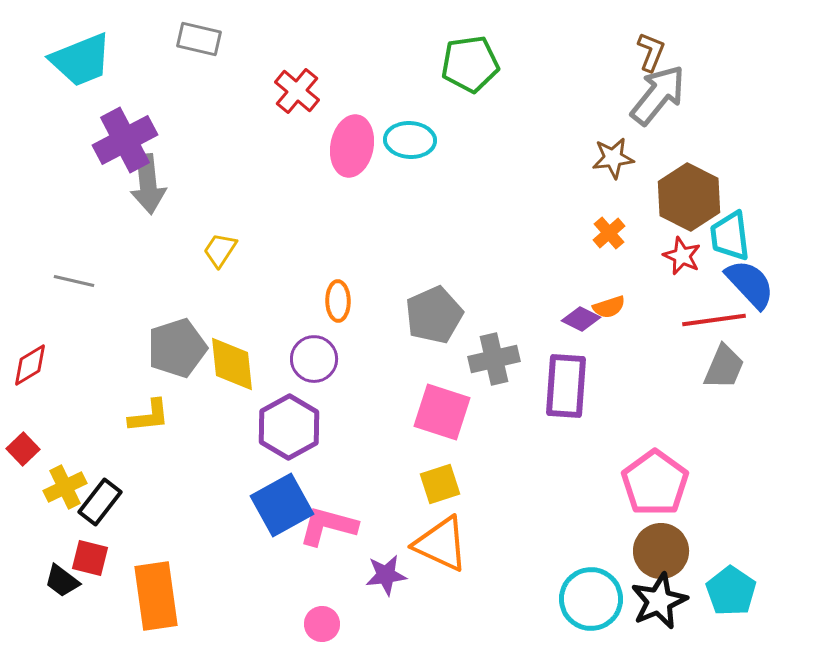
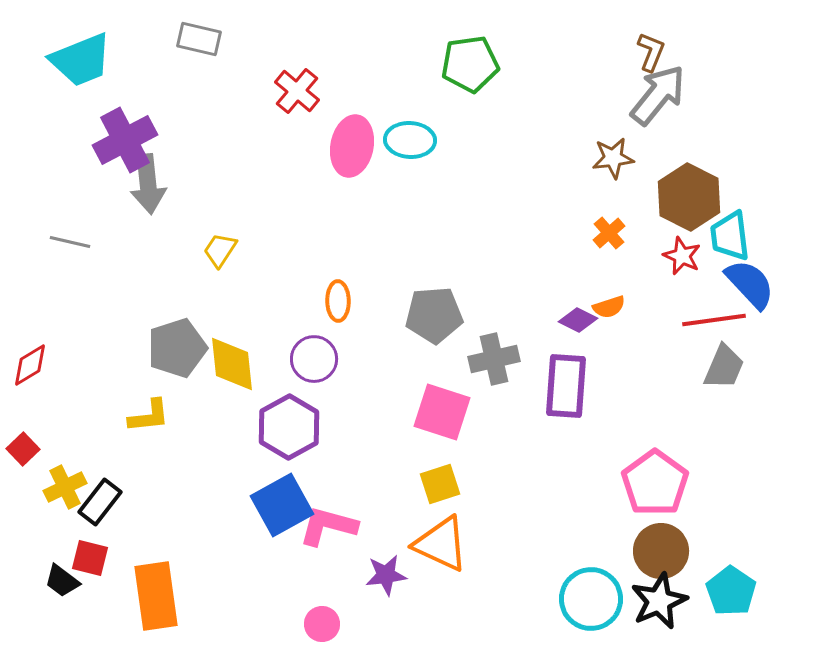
gray line at (74, 281): moved 4 px left, 39 px up
gray pentagon at (434, 315): rotated 20 degrees clockwise
purple diamond at (581, 319): moved 3 px left, 1 px down
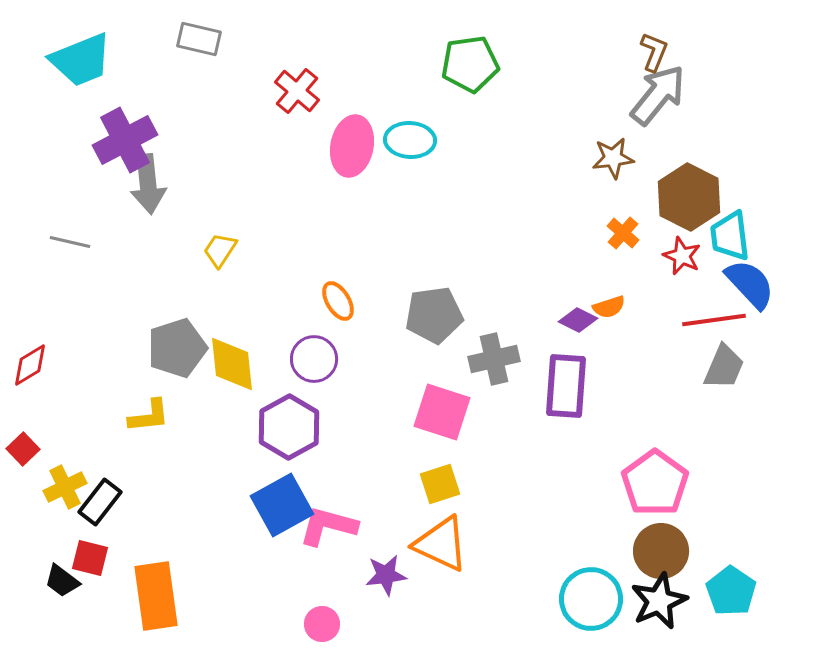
brown L-shape at (651, 52): moved 3 px right
orange cross at (609, 233): moved 14 px right; rotated 8 degrees counterclockwise
orange ellipse at (338, 301): rotated 30 degrees counterclockwise
gray pentagon at (434, 315): rotated 4 degrees counterclockwise
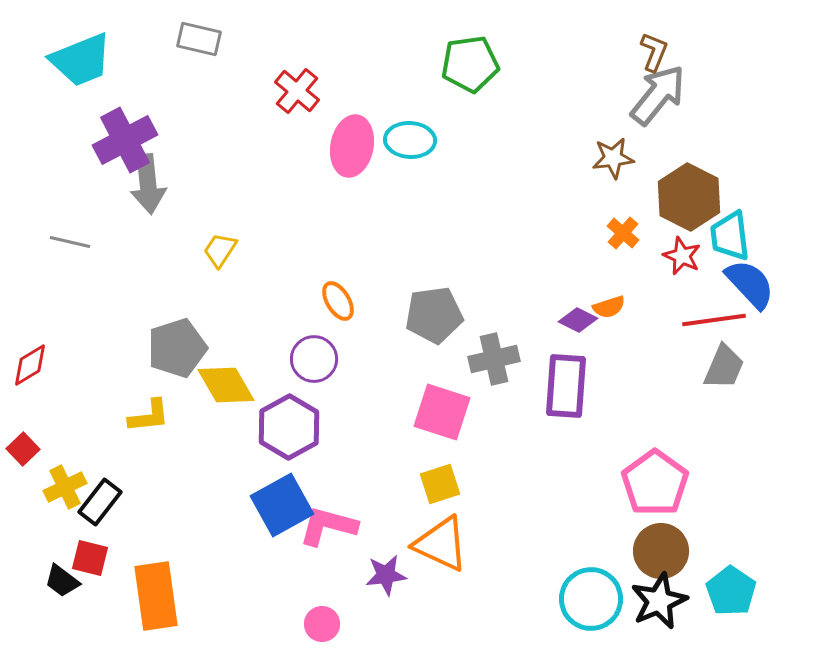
yellow diamond at (232, 364): moved 6 px left, 21 px down; rotated 24 degrees counterclockwise
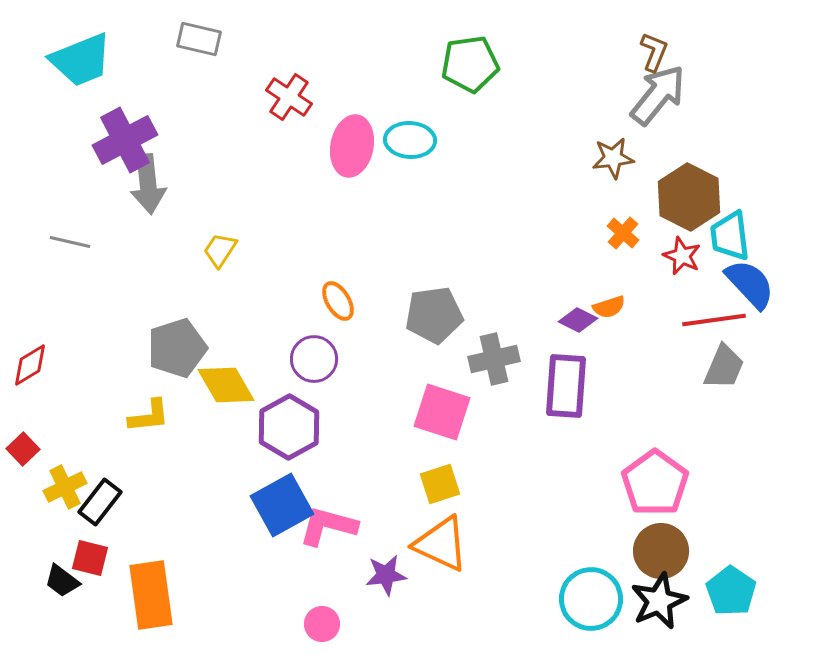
red cross at (297, 91): moved 8 px left, 6 px down; rotated 6 degrees counterclockwise
orange rectangle at (156, 596): moved 5 px left, 1 px up
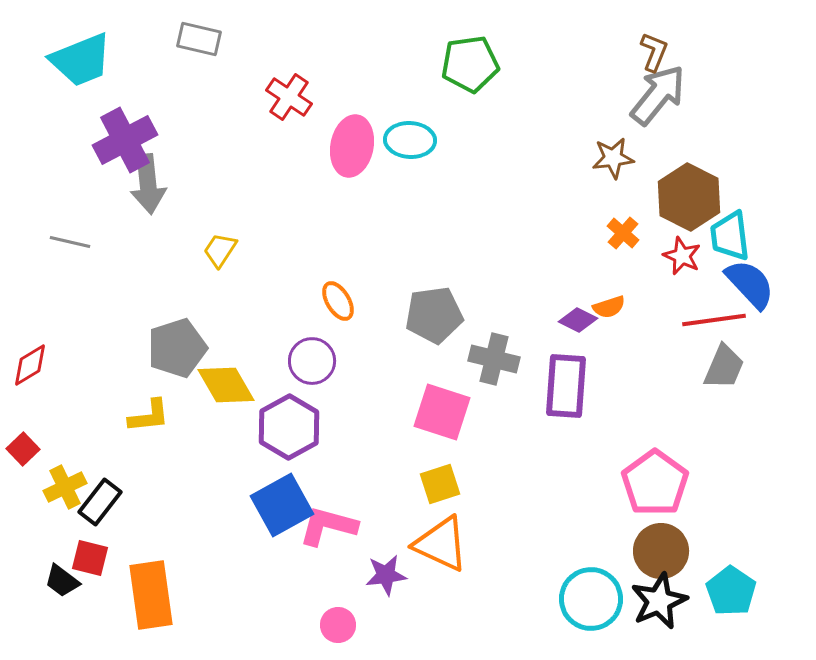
purple circle at (314, 359): moved 2 px left, 2 px down
gray cross at (494, 359): rotated 27 degrees clockwise
pink circle at (322, 624): moved 16 px right, 1 px down
